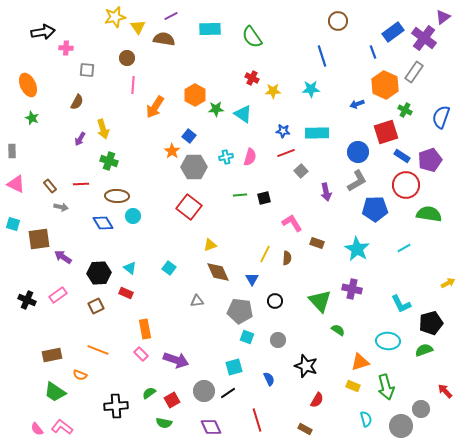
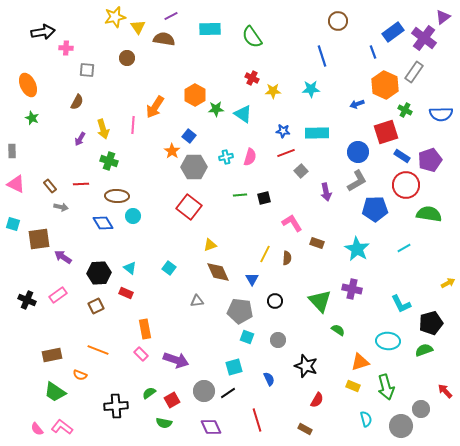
pink line at (133, 85): moved 40 px down
blue semicircle at (441, 117): moved 3 px up; rotated 110 degrees counterclockwise
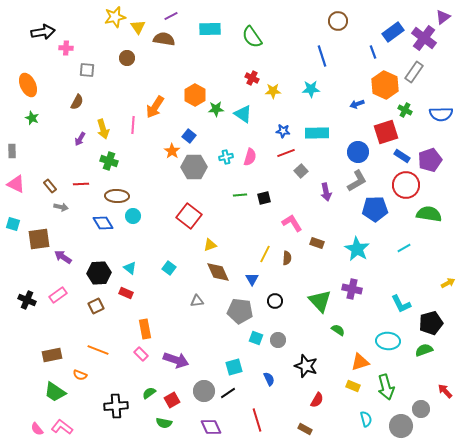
red square at (189, 207): moved 9 px down
cyan square at (247, 337): moved 9 px right, 1 px down
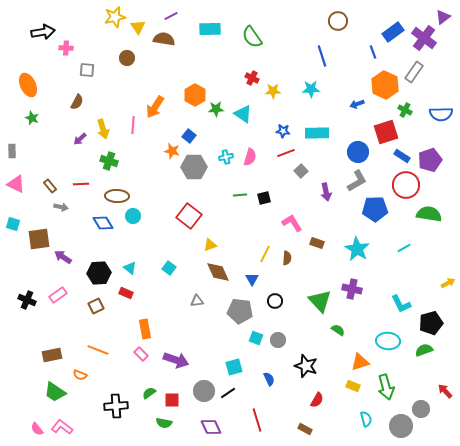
purple arrow at (80, 139): rotated 16 degrees clockwise
orange star at (172, 151): rotated 21 degrees counterclockwise
red square at (172, 400): rotated 28 degrees clockwise
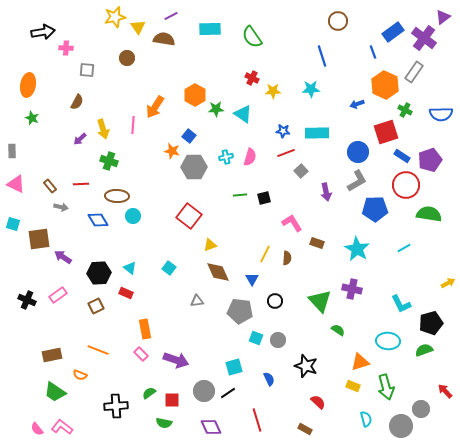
orange ellipse at (28, 85): rotated 35 degrees clockwise
blue diamond at (103, 223): moved 5 px left, 3 px up
red semicircle at (317, 400): moved 1 px right, 2 px down; rotated 77 degrees counterclockwise
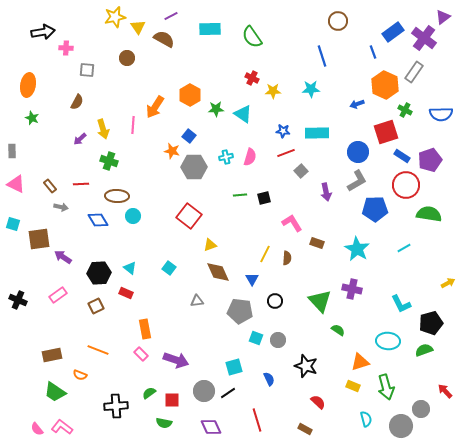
brown semicircle at (164, 39): rotated 20 degrees clockwise
orange hexagon at (195, 95): moved 5 px left
black cross at (27, 300): moved 9 px left
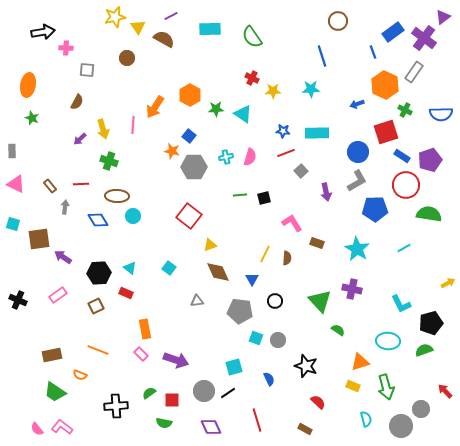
gray arrow at (61, 207): moved 4 px right; rotated 96 degrees counterclockwise
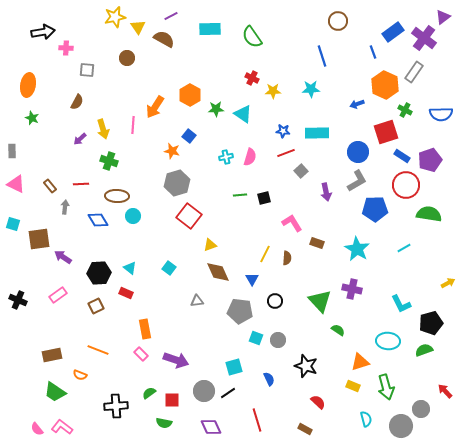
gray hexagon at (194, 167): moved 17 px left, 16 px down; rotated 15 degrees counterclockwise
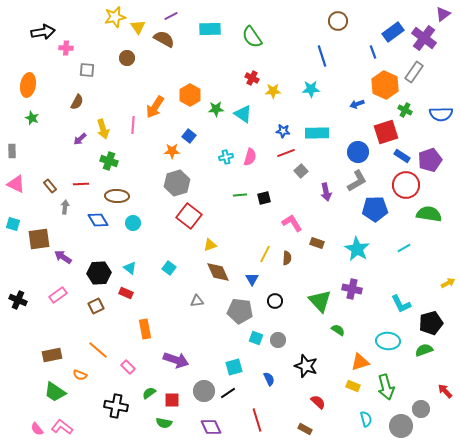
purple triangle at (443, 17): moved 3 px up
orange star at (172, 151): rotated 14 degrees counterclockwise
cyan circle at (133, 216): moved 7 px down
orange line at (98, 350): rotated 20 degrees clockwise
pink rectangle at (141, 354): moved 13 px left, 13 px down
black cross at (116, 406): rotated 15 degrees clockwise
